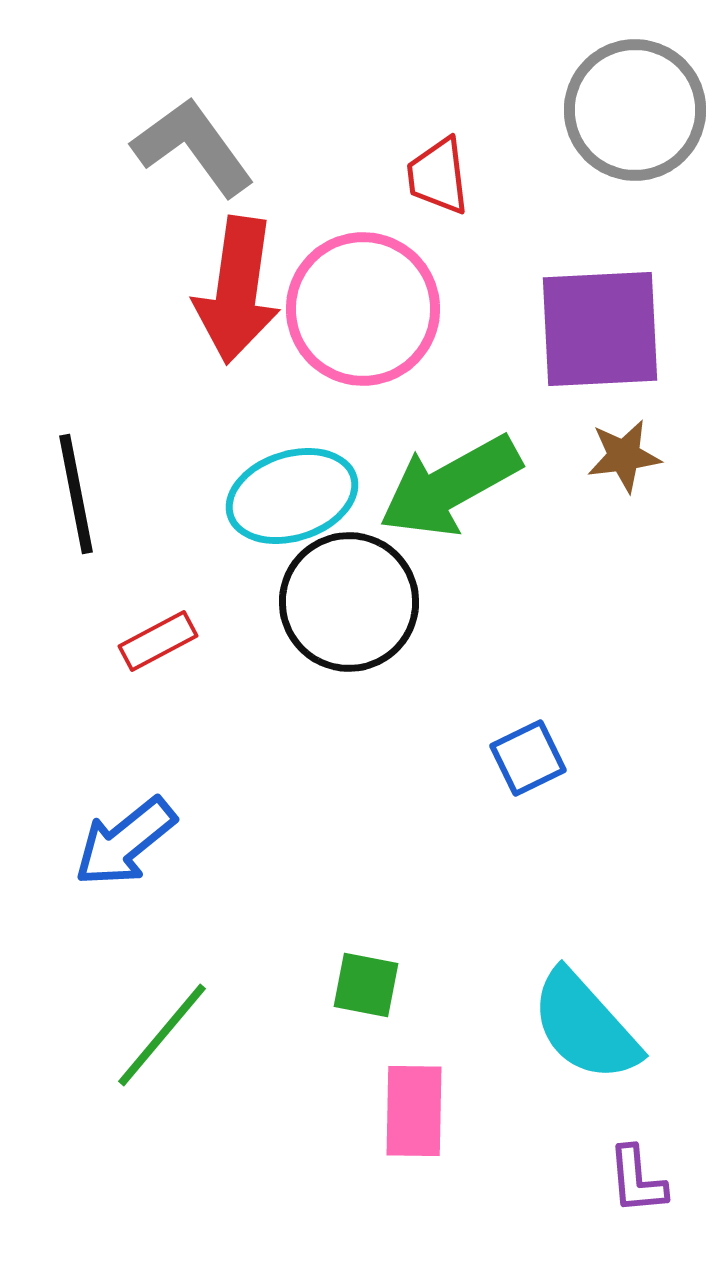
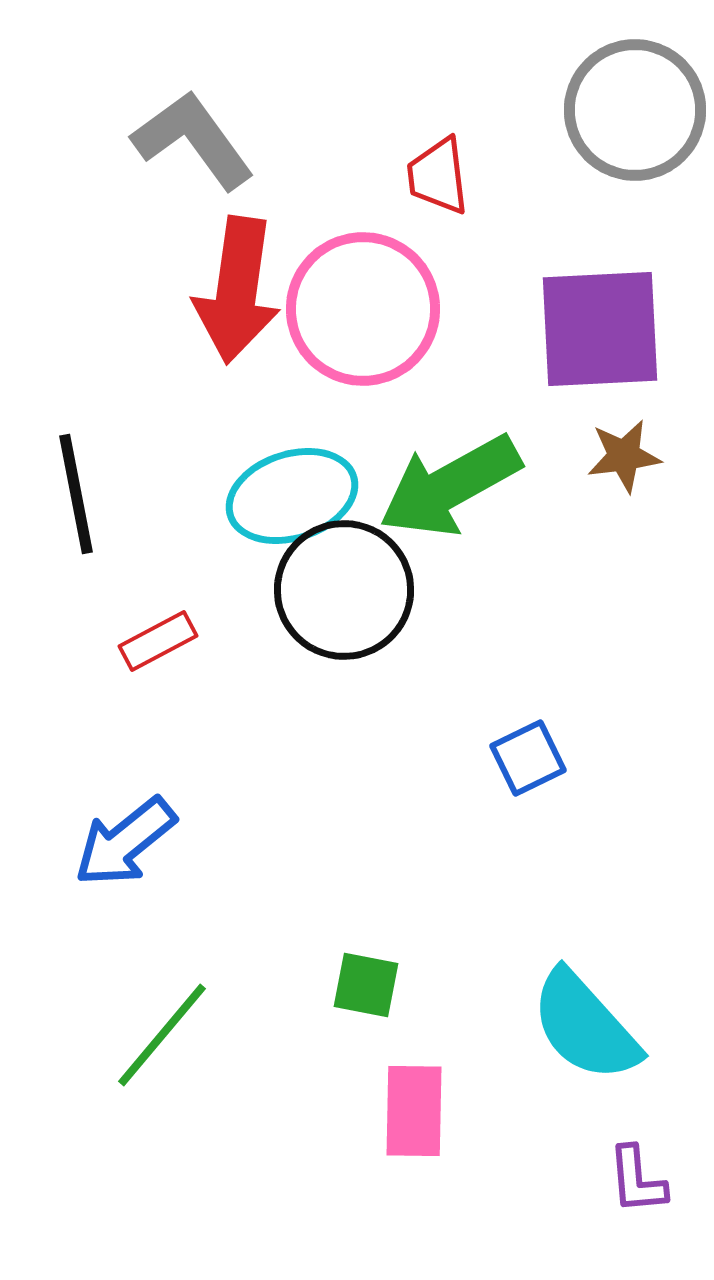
gray L-shape: moved 7 px up
black circle: moved 5 px left, 12 px up
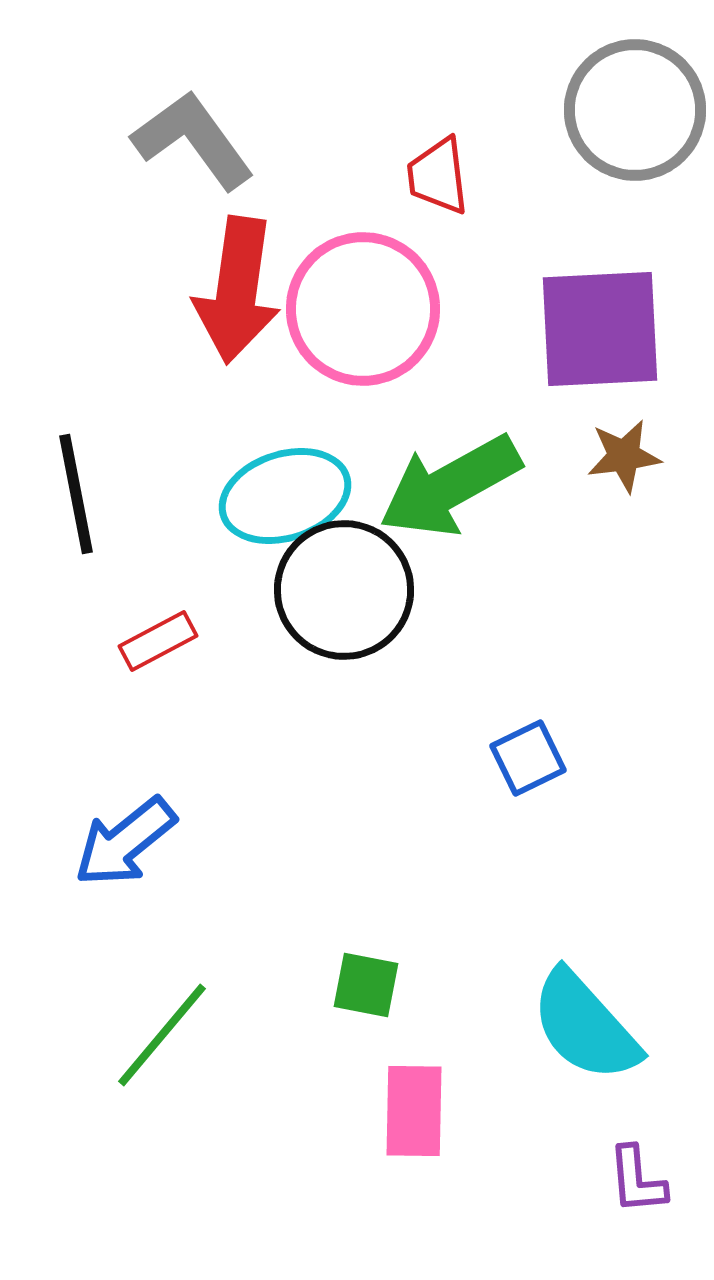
cyan ellipse: moved 7 px left
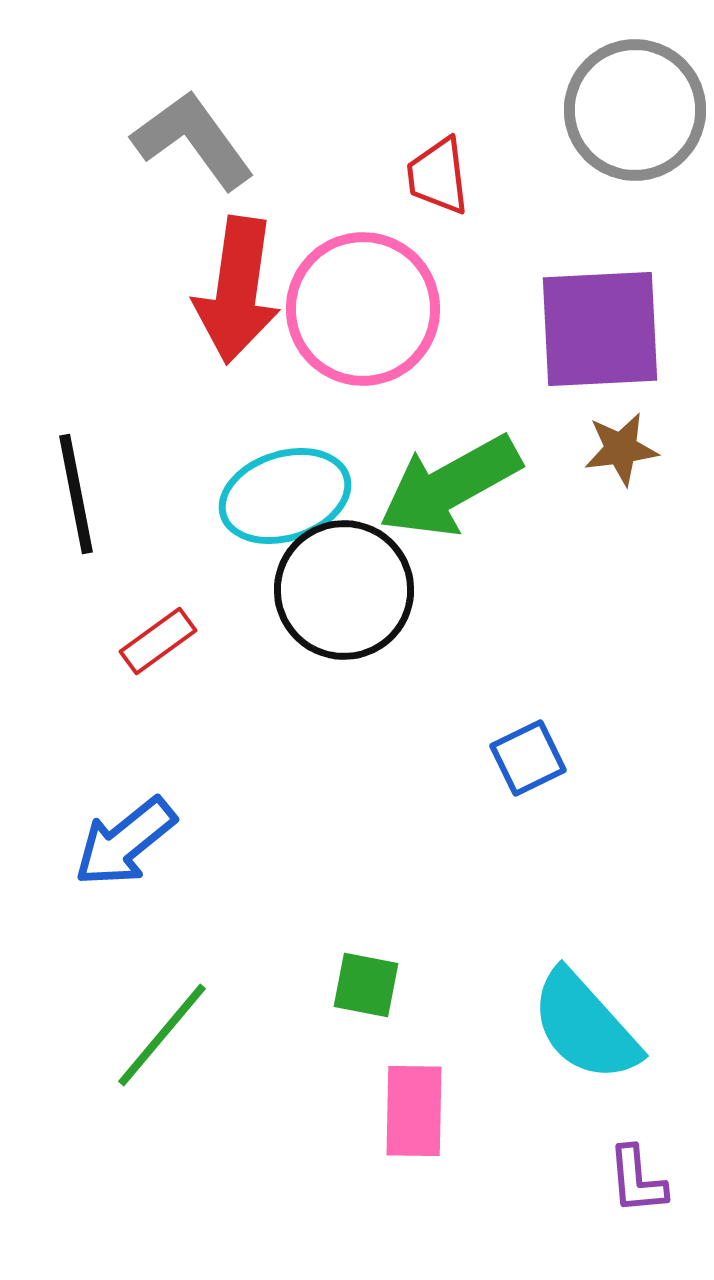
brown star: moved 3 px left, 7 px up
red rectangle: rotated 8 degrees counterclockwise
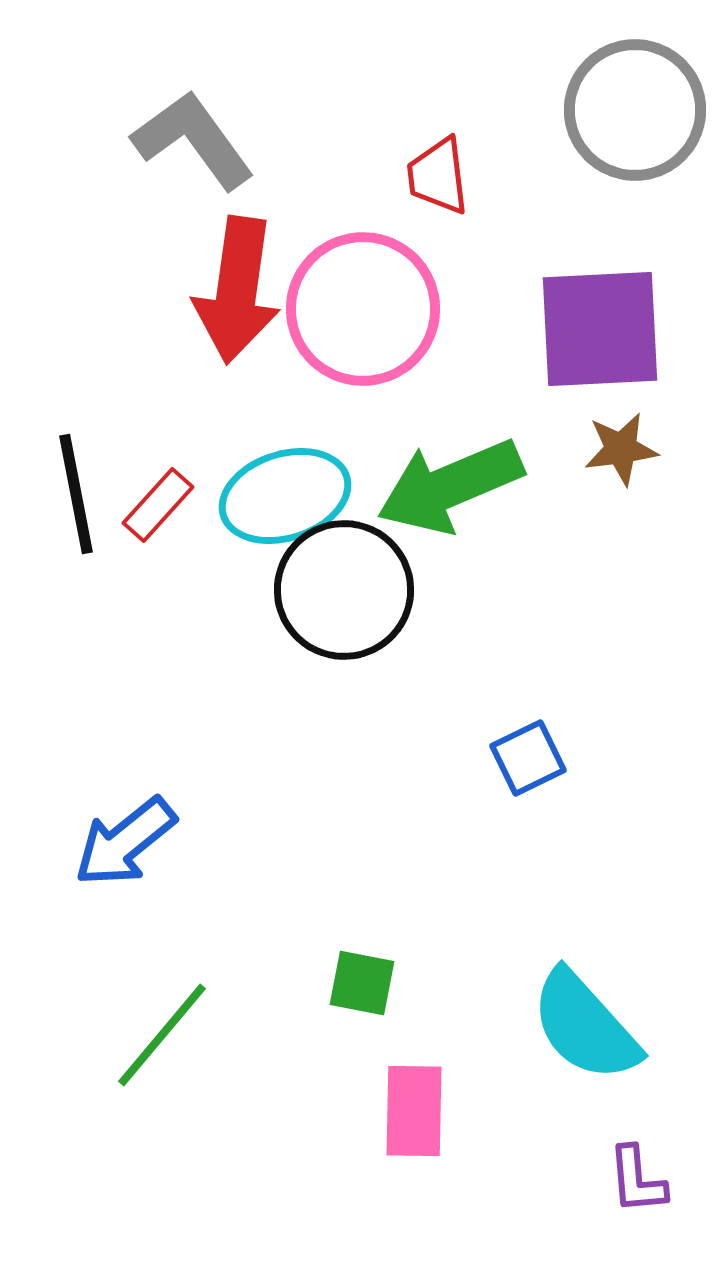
green arrow: rotated 6 degrees clockwise
red rectangle: moved 136 px up; rotated 12 degrees counterclockwise
green square: moved 4 px left, 2 px up
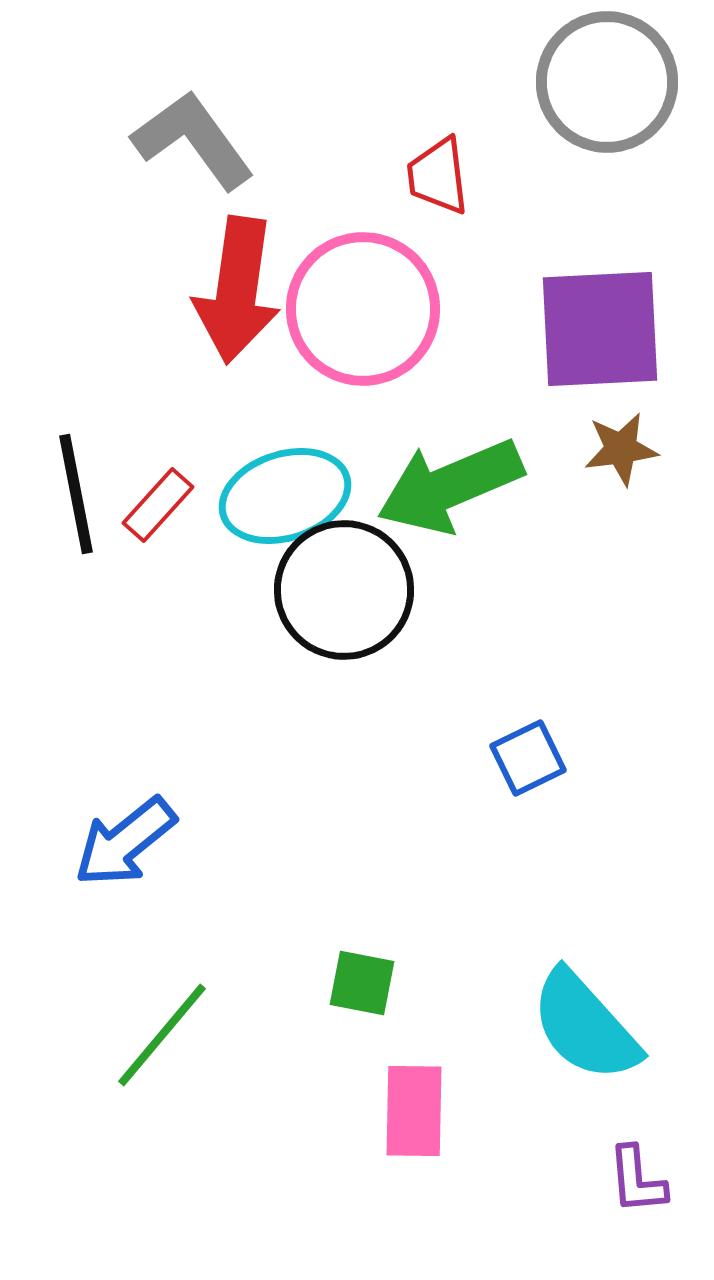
gray circle: moved 28 px left, 28 px up
